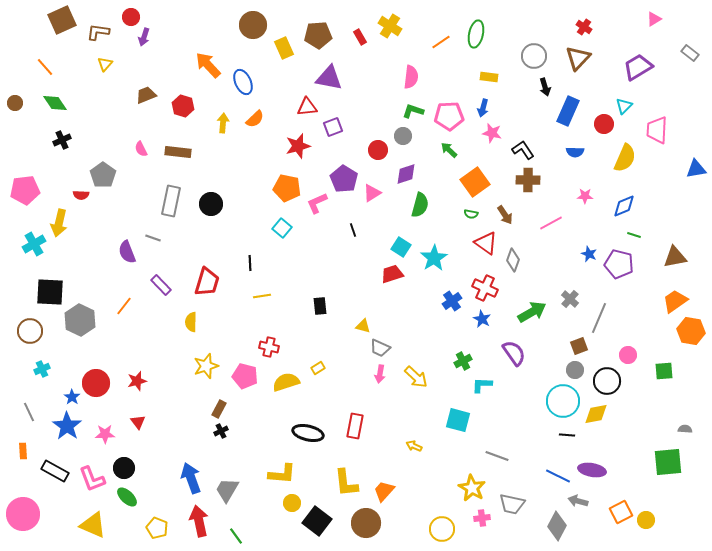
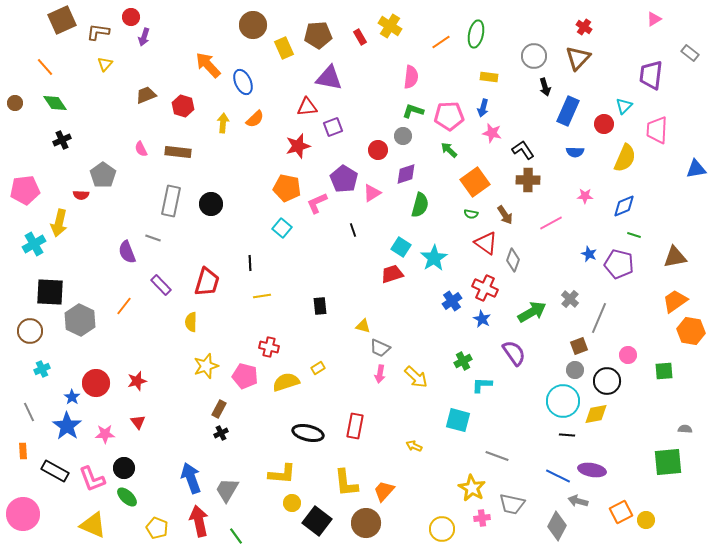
purple trapezoid at (638, 67): moved 13 px right, 8 px down; rotated 52 degrees counterclockwise
black cross at (221, 431): moved 2 px down
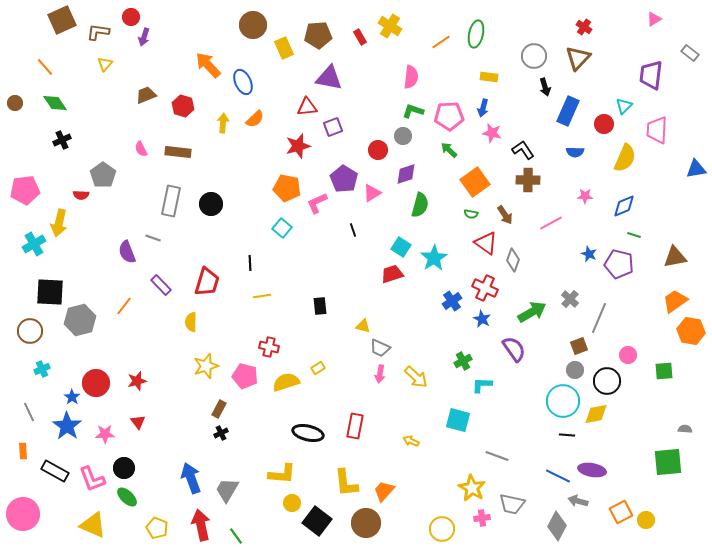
gray hexagon at (80, 320): rotated 20 degrees clockwise
purple semicircle at (514, 353): moved 4 px up
yellow arrow at (414, 446): moved 3 px left, 5 px up
red arrow at (199, 521): moved 2 px right, 4 px down
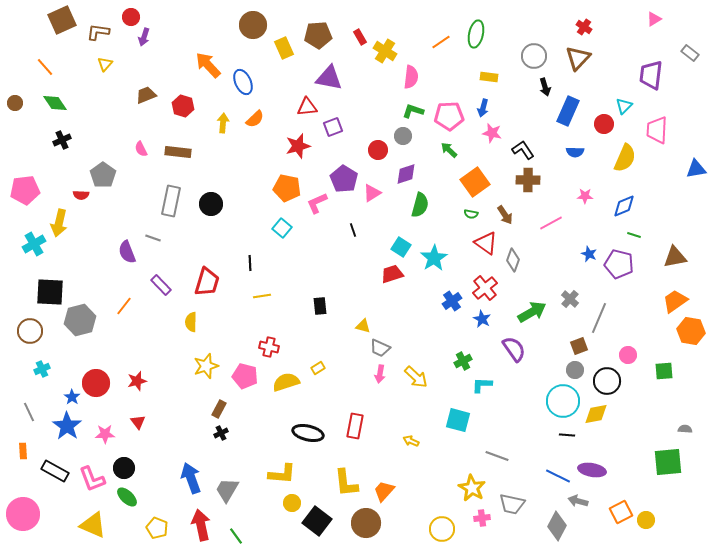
yellow cross at (390, 26): moved 5 px left, 25 px down
red cross at (485, 288): rotated 25 degrees clockwise
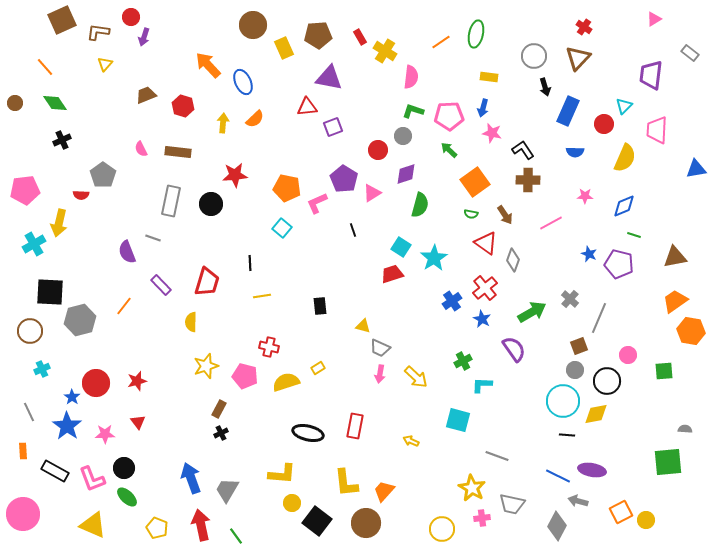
red star at (298, 146): moved 63 px left, 29 px down; rotated 10 degrees clockwise
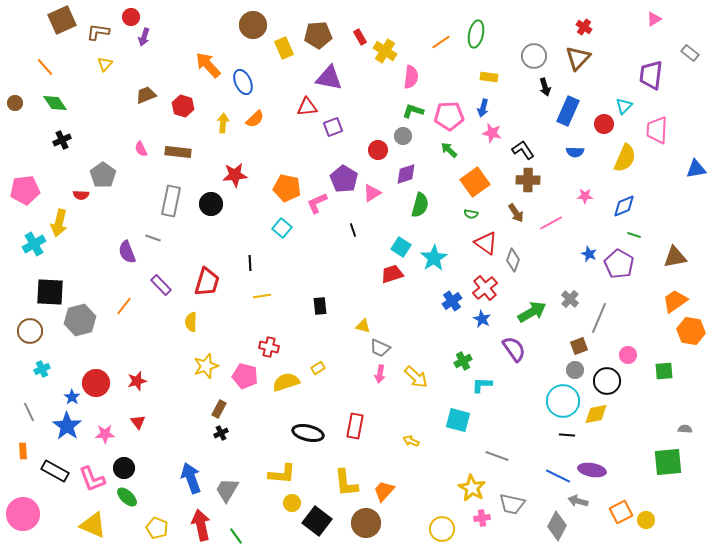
brown arrow at (505, 215): moved 11 px right, 2 px up
purple pentagon at (619, 264): rotated 16 degrees clockwise
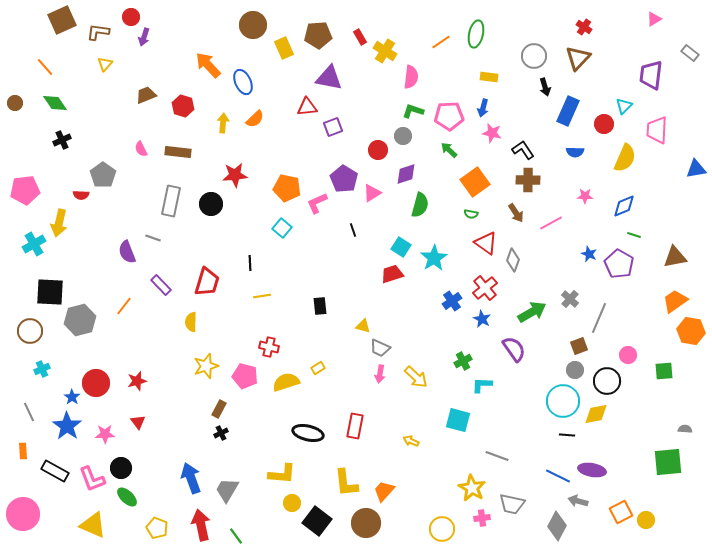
black circle at (124, 468): moved 3 px left
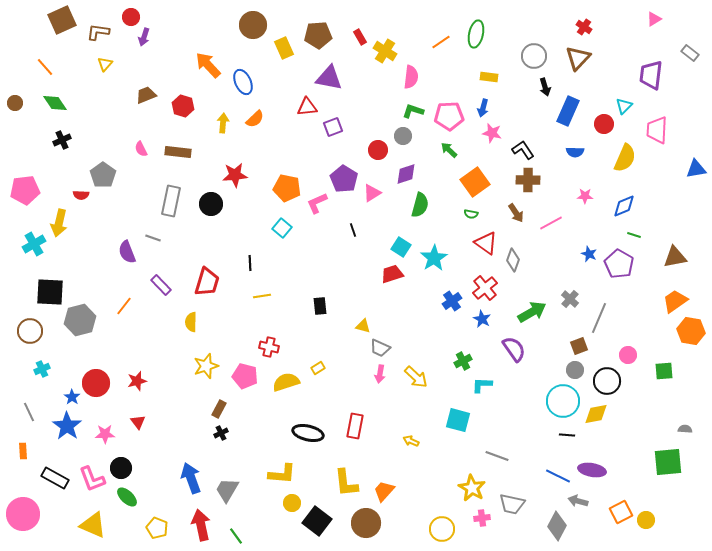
black rectangle at (55, 471): moved 7 px down
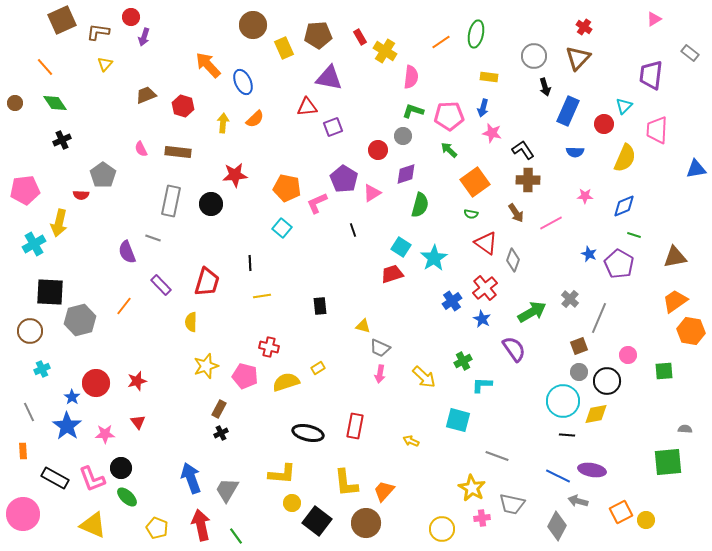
gray circle at (575, 370): moved 4 px right, 2 px down
yellow arrow at (416, 377): moved 8 px right
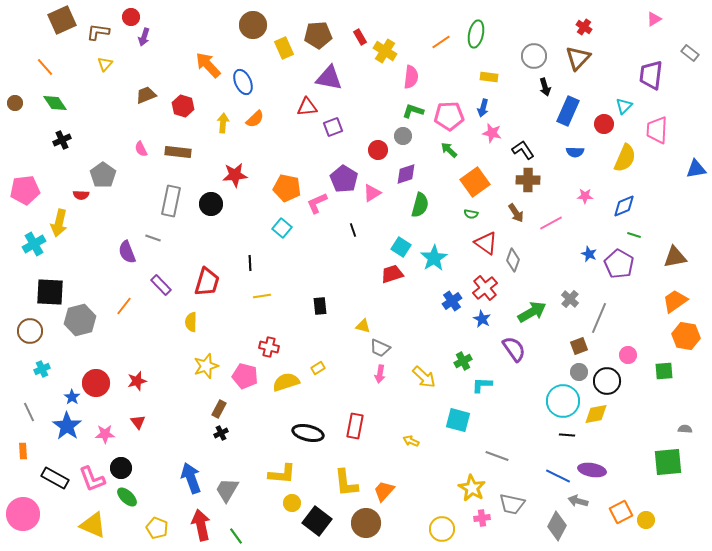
orange hexagon at (691, 331): moved 5 px left, 5 px down
